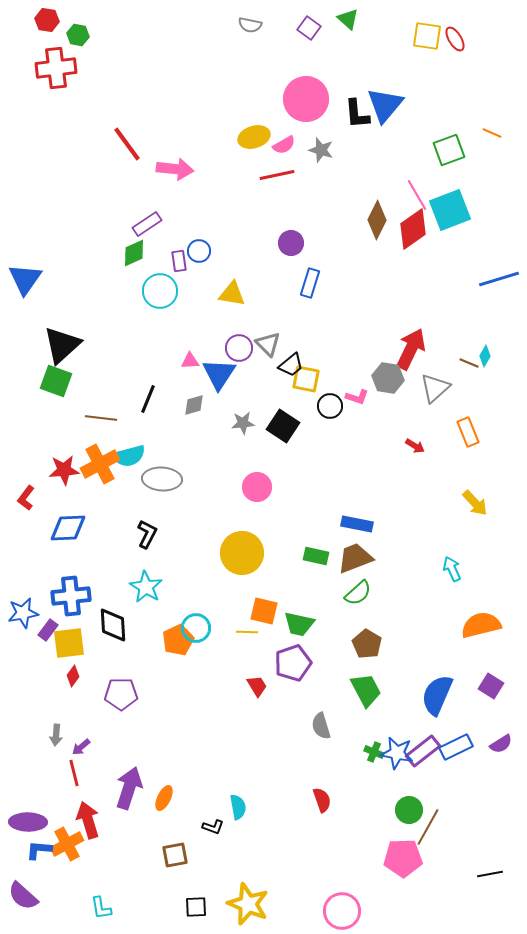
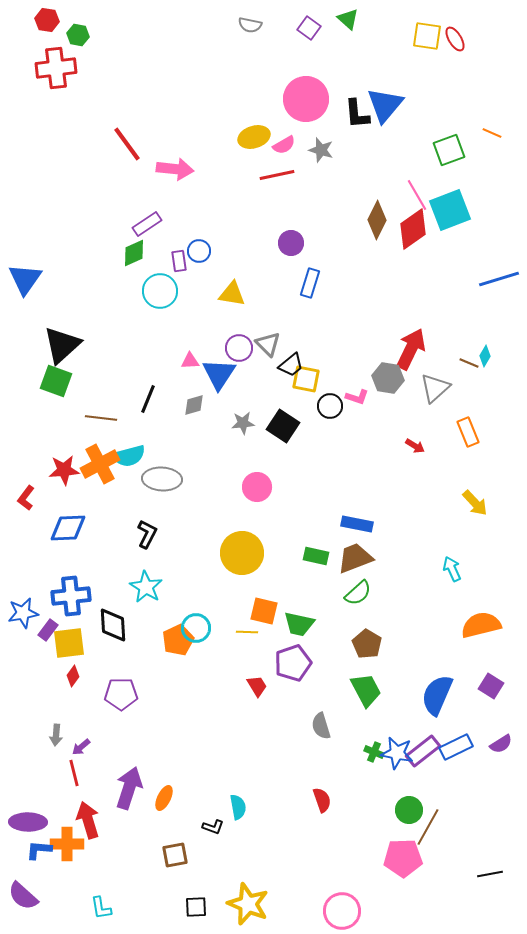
orange cross at (67, 844): rotated 28 degrees clockwise
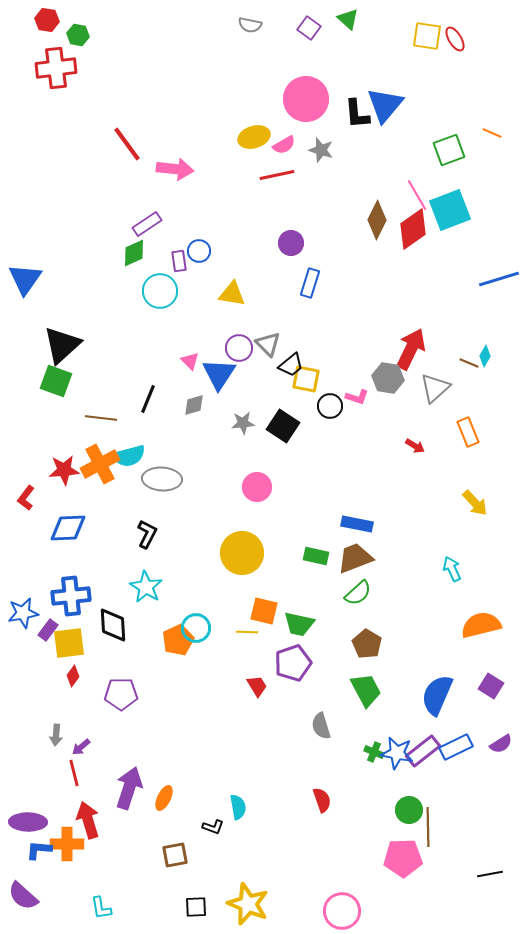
pink triangle at (190, 361): rotated 48 degrees clockwise
brown line at (428, 827): rotated 30 degrees counterclockwise
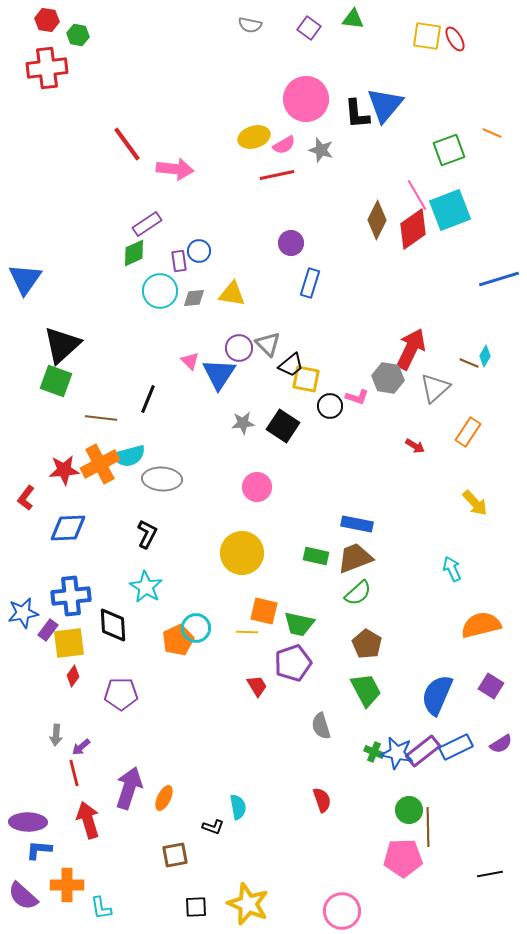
green triangle at (348, 19): moved 5 px right; rotated 35 degrees counterclockwise
red cross at (56, 68): moved 9 px left
gray diamond at (194, 405): moved 107 px up; rotated 10 degrees clockwise
orange rectangle at (468, 432): rotated 56 degrees clockwise
orange cross at (67, 844): moved 41 px down
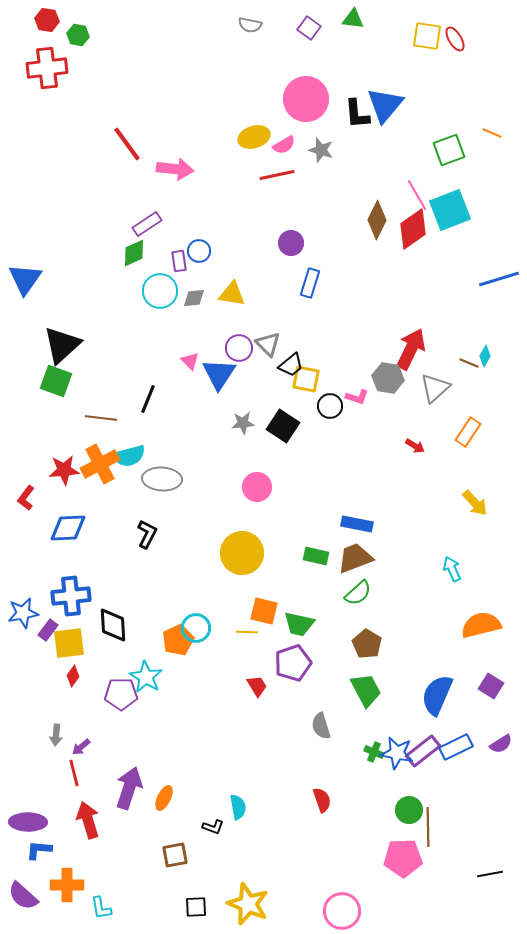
cyan star at (146, 587): moved 90 px down
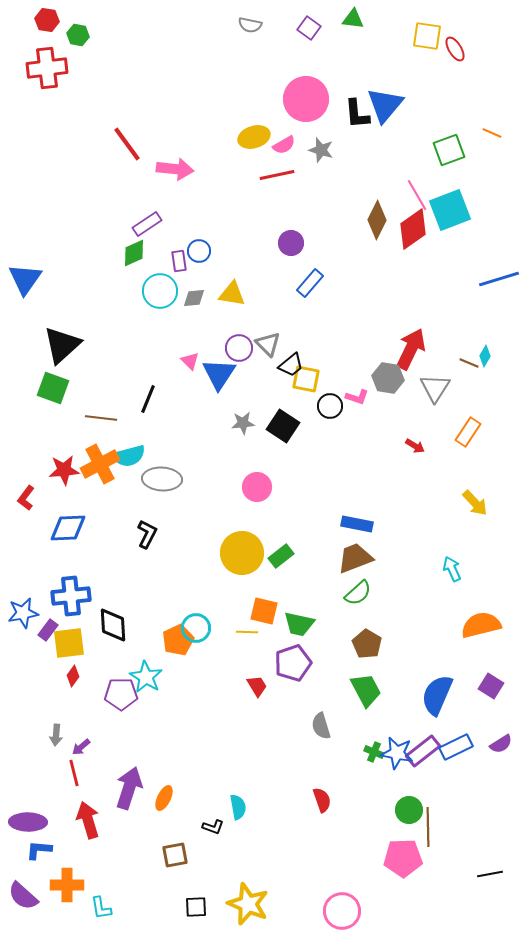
red ellipse at (455, 39): moved 10 px down
blue rectangle at (310, 283): rotated 24 degrees clockwise
green square at (56, 381): moved 3 px left, 7 px down
gray triangle at (435, 388): rotated 16 degrees counterclockwise
green rectangle at (316, 556): moved 35 px left; rotated 50 degrees counterclockwise
